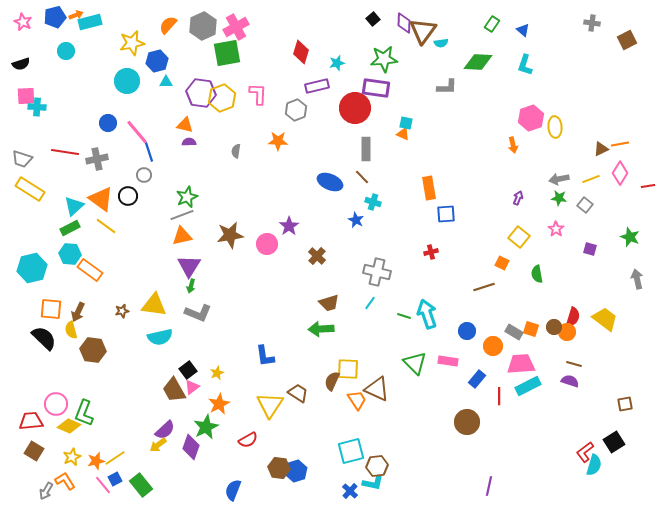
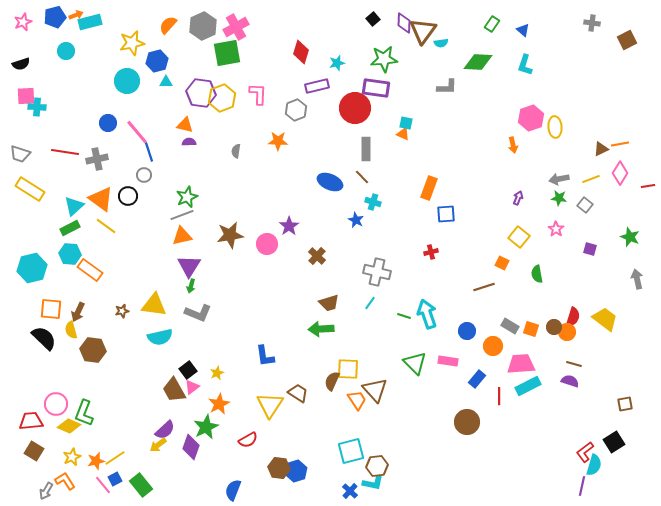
pink star at (23, 22): rotated 24 degrees clockwise
gray trapezoid at (22, 159): moved 2 px left, 5 px up
orange rectangle at (429, 188): rotated 30 degrees clockwise
gray rectangle at (514, 332): moved 4 px left, 6 px up
brown triangle at (377, 389): moved 2 px left, 1 px down; rotated 24 degrees clockwise
purple line at (489, 486): moved 93 px right
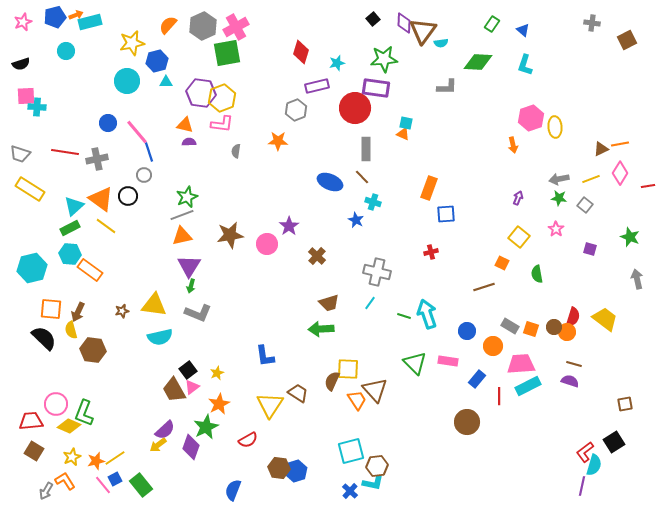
pink L-shape at (258, 94): moved 36 px left, 30 px down; rotated 95 degrees clockwise
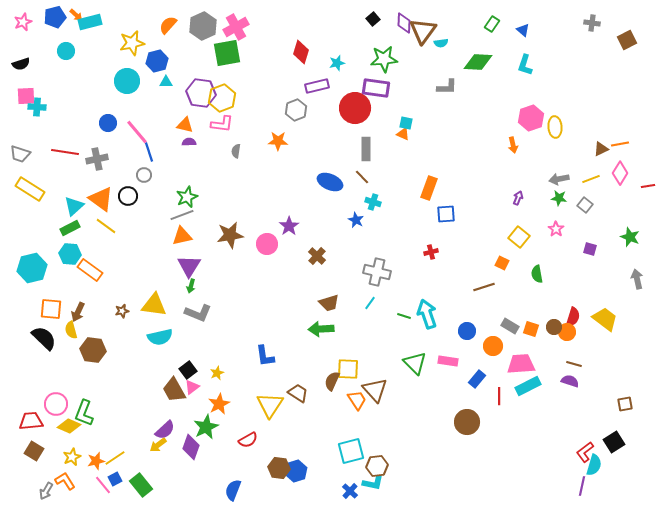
orange arrow at (76, 15): rotated 64 degrees clockwise
